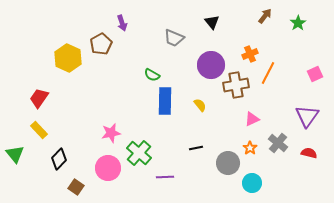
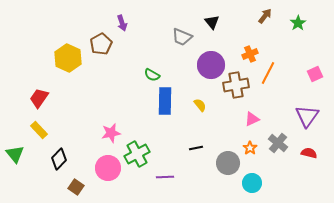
gray trapezoid: moved 8 px right, 1 px up
green cross: moved 2 px left, 1 px down; rotated 20 degrees clockwise
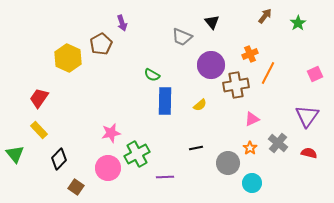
yellow semicircle: rotated 88 degrees clockwise
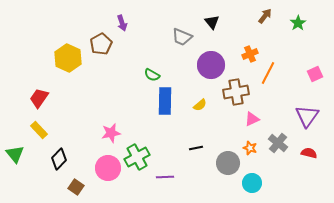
brown cross: moved 7 px down
orange star: rotated 16 degrees counterclockwise
green cross: moved 3 px down
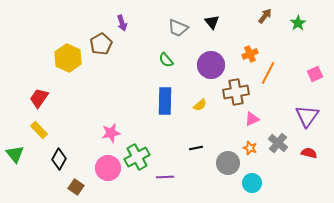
gray trapezoid: moved 4 px left, 9 px up
green semicircle: moved 14 px right, 15 px up; rotated 21 degrees clockwise
black diamond: rotated 15 degrees counterclockwise
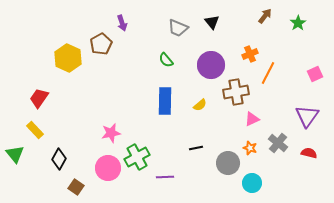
yellow rectangle: moved 4 px left
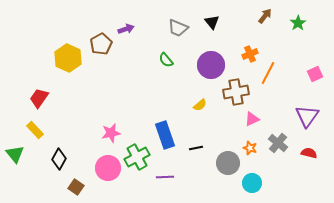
purple arrow: moved 4 px right, 6 px down; rotated 91 degrees counterclockwise
blue rectangle: moved 34 px down; rotated 20 degrees counterclockwise
